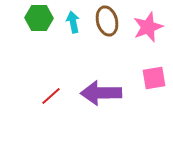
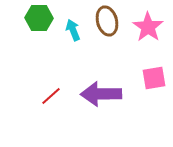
cyan arrow: moved 8 px down; rotated 10 degrees counterclockwise
pink star: rotated 16 degrees counterclockwise
purple arrow: moved 1 px down
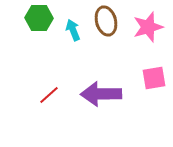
brown ellipse: moved 1 px left
pink star: rotated 20 degrees clockwise
red line: moved 2 px left, 1 px up
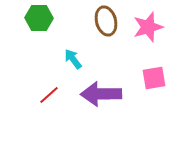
cyan arrow: moved 29 px down; rotated 15 degrees counterclockwise
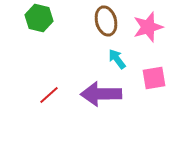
green hexagon: rotated 12 degrees clockwise
cyan arrow: moved 44 px right
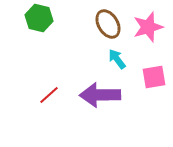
brown ellipse: moved 2 px right, 3 px down; rotated 16 degrees counterclockwise
pink square: moved 1 px up
purple arrow: moved 1 px left, 1 px down
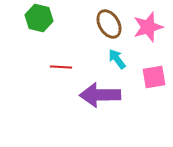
brown ellipse: moved 1 px right
red line: moved 12 px right, 28 px up; rotated 45 degrees clockwise
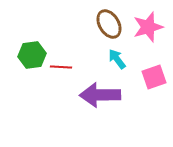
green hexagon: moved 7 px left, 37 px down; rotated 20 degrees counterclockwise
pink square: rotated 10 degrees counterclockwise
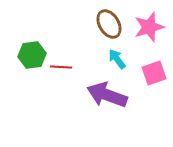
pink star: moved 1 px right
pink square: moved 4 px up
purple arrow: moved 7 px right; rotated 21 degrees clockwise
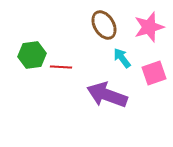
brown ellipse: moved 5 px left, 1 px down
cyan arrow: moved 5 px right, 1 px up
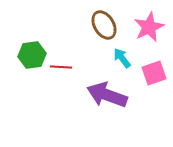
pink star: rotated 8 degrees counterclockwise
